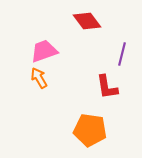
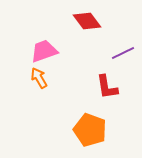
purple line: moved 1 px right, 1 px up; rotated 50 degrees clockwise
orange pentagon: rotated 12 degrees clockwise
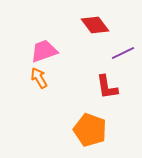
red diamond: moved 8 px right, 4 px down
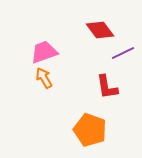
red diamond: moved 5 px right, 5 px down
pink trapezoid: moved 1 px down
orange arrow: moved 5 px right
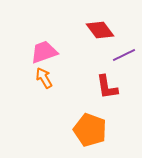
purple line: moved 1 px right, 2 px down
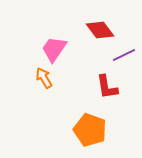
pink trapezoid: moved 10 px right, 3 px up; rotated 36 degrees counterclockwise
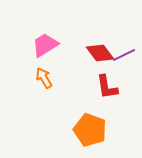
red diamond: moved 23 px down
pink trapezoid: moved 9 px left, 4 px up; rotated 24 degrees clockwise
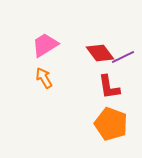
purple line: moved 1 px left, 2 px down
red L-shape: moved 2 px right
orange pentagon: moved 21 px right, 6 px up
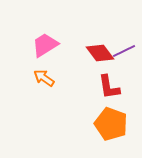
purple line: moved 1 px right, 6 px up
orange arrow: rotated 25 degrees counterclockwise
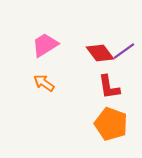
purple line: rotated 10 degrees counterclockwise
orange arrow: moved 5 px down
